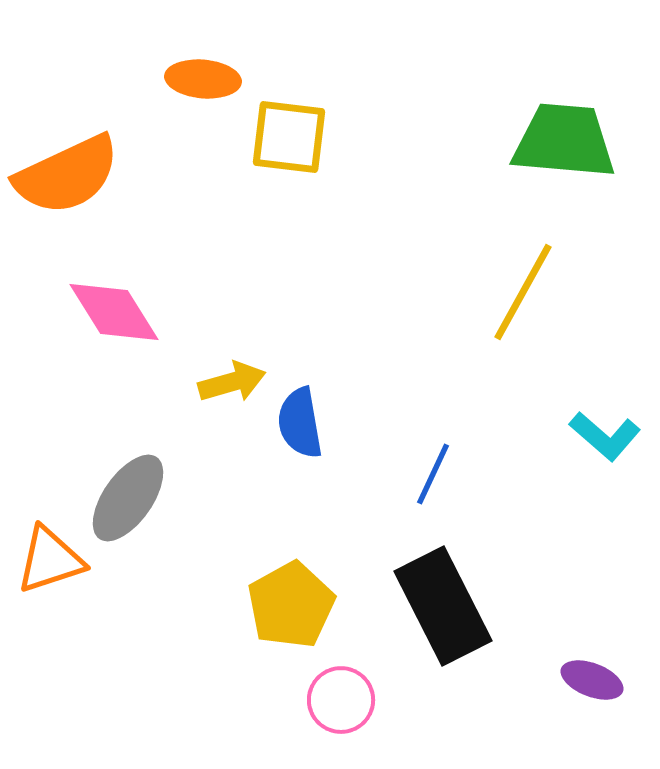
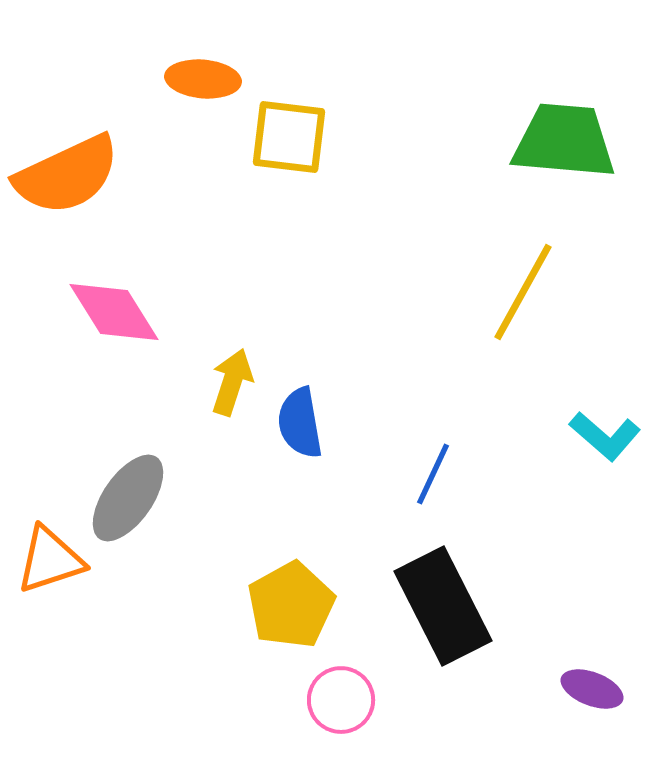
yellow arrow: rotated 56 degrees counterclockwise
purple ellipse: moved 9 px down
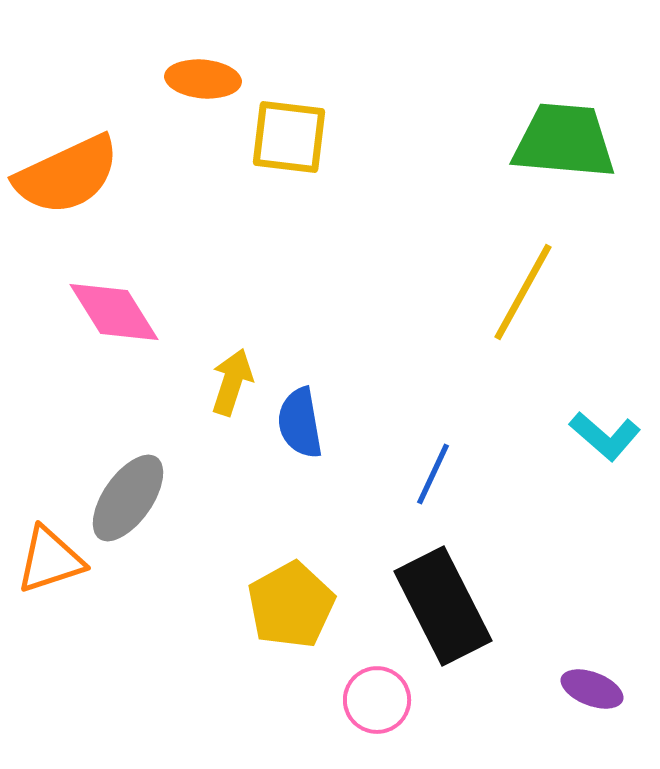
pink circle: moved 36 px right
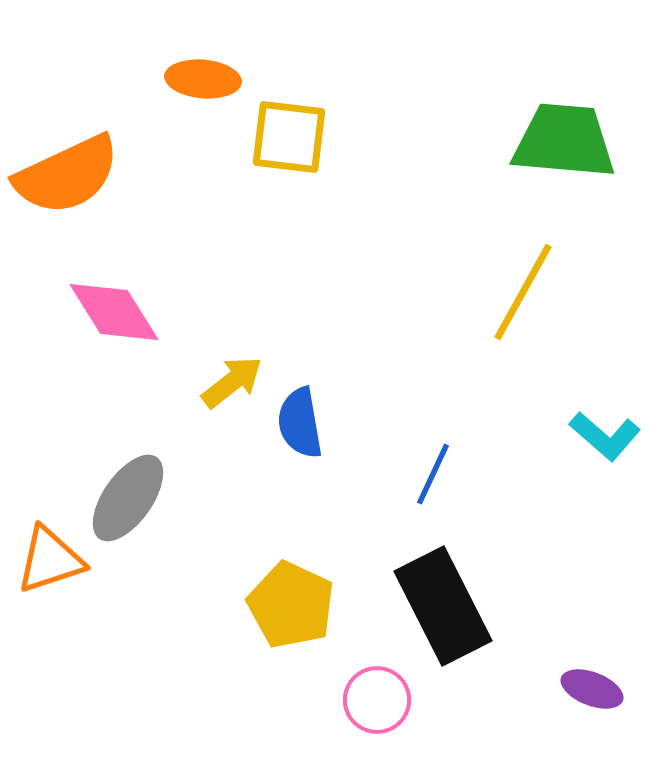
yellow arrow: rotated 34 degrees clockwise
yellow pentagon: rotated 18 degrees counterclockwise
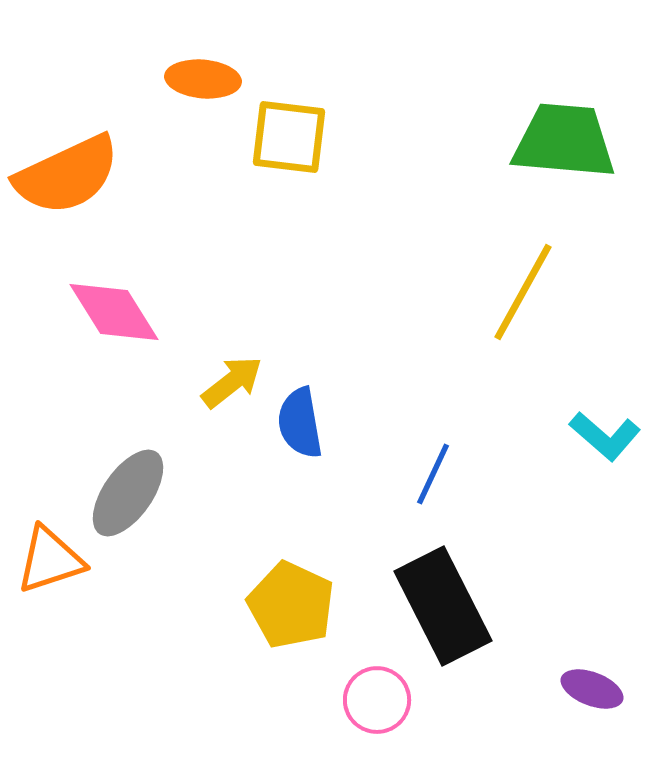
gray ellipse: moved 5 px up
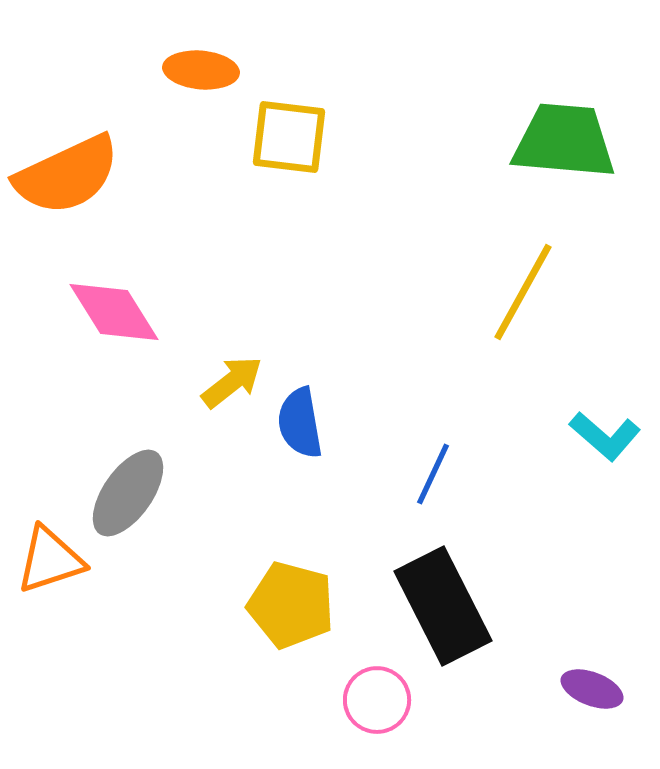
orange ellipse: moved 2 px left, 9 px up
yellow pentagon: rotated 10 degrees counterclockwise
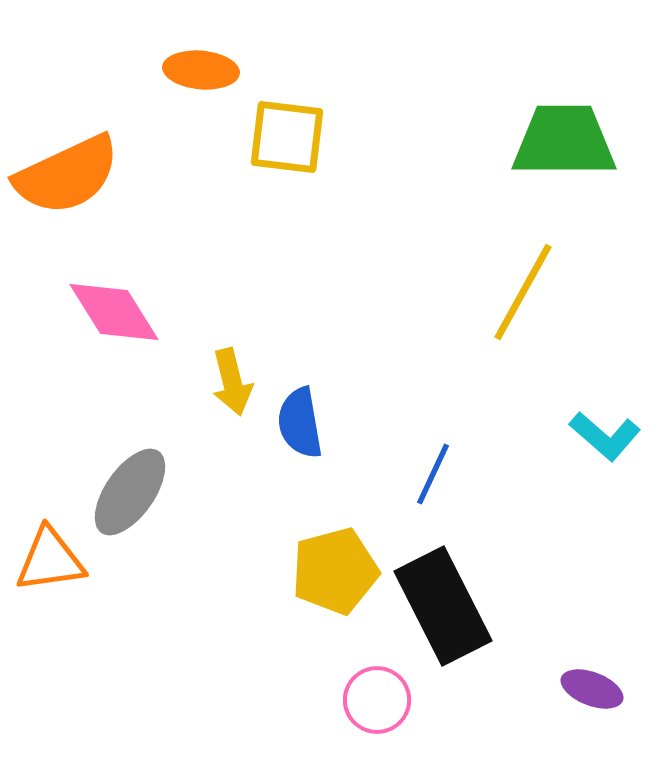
yellow square: moved 2 px left
green trapezoid: rotated 5 degrees counterclockwise
yellow arrow: rotated 114 degrees clockwise
gray ellipse: moved 2 px right, 1 px up
orange triangle: rotated 10 degrees clockwise
yellow pentagon: moved 44 px right, 34 px up; rotated 30 degrees counterclockwise
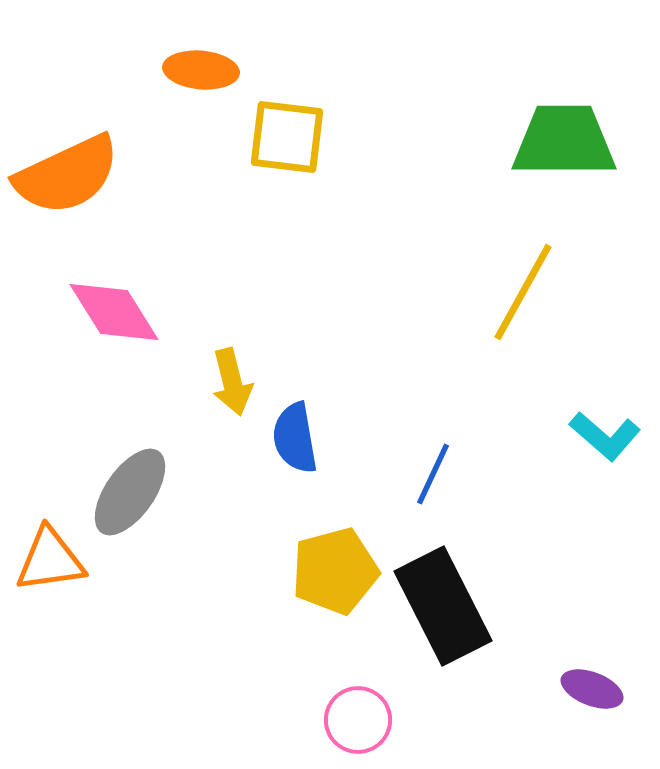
blue semicircle: moved 5 px left, 15 px down
pink circle: moved 19 px left, 20 px down
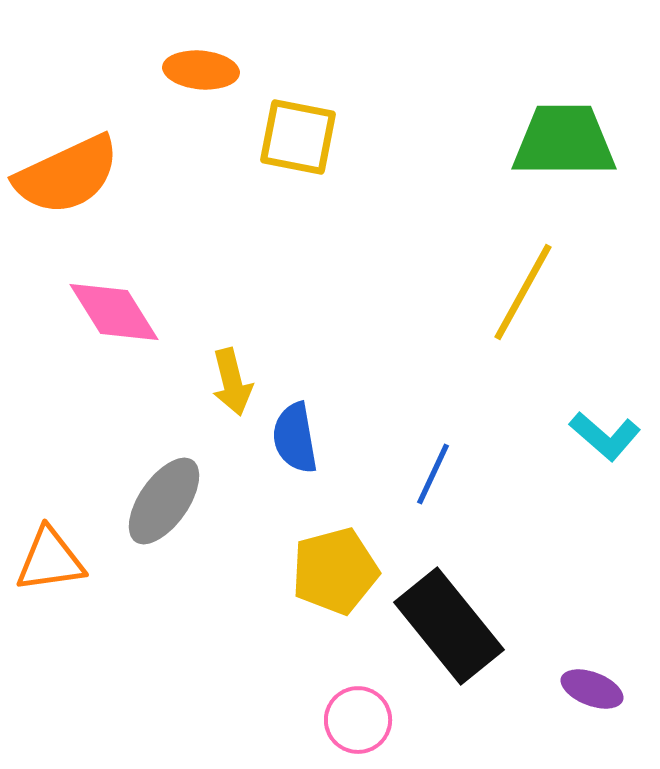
yellow square: moved 11 px right; rotated 4 degrees clockwise
gray ellipse: moved 34 px right, 9 px down
black rectangle: moved 6 px right, 20 px down; rotated 12 degrees counterclockwise
